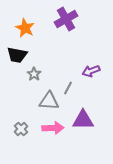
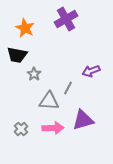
purple triangle: rotated 15 degrees counterclockwise
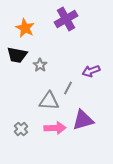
gray star: moved 6 px right, 9 px up
pink arrow: moved 2 px right
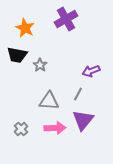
gray line: moved 10 px right, 6 px down
purple triangle: rotated 35 degrees counterclockwise
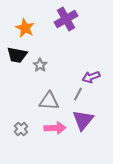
purple arrow: moved 6 px down
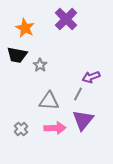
purple cross: rotated 15 degrees counterclockwise
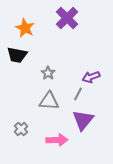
purple cross: moved 1 px right, 1 px up
gray star: moved 8 px right, 8 px down
pink arrow: moved 2 px right, 12 px down
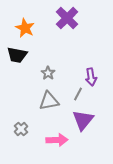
purple arrow: rotated 78 degrees counterclockwise
gray triangle: rotated 15 degrees counterclockwise
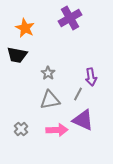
purple cross: moved 3 px right; rotated 15 degrees clockwise
gray triangle: moved 1 px right, 1 px up
purple triangle: rotated 45 degrees counterclockwise
pink arrow: moved 10 px up
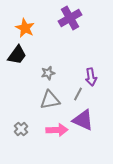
black trapezoid: rotated 65 degrees counterclockwise
gray star: rotated 24 degrees clockwise
